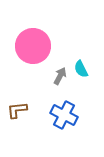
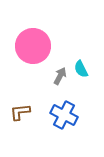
brown L-shape: moved 3 px right, 2 px down
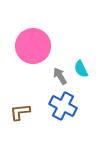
gray arrow: rotated 60 degrees counterclockwise
blue cross: moved 1 px left, 9 px up
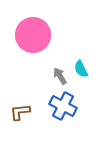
pink circle: moved 11 px up
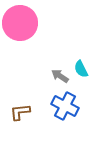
pink circle: moved 13 px left, 12 px up
gray arrow: rotated 24 degrees counterclockwise
blue cross: moved 2 px right
